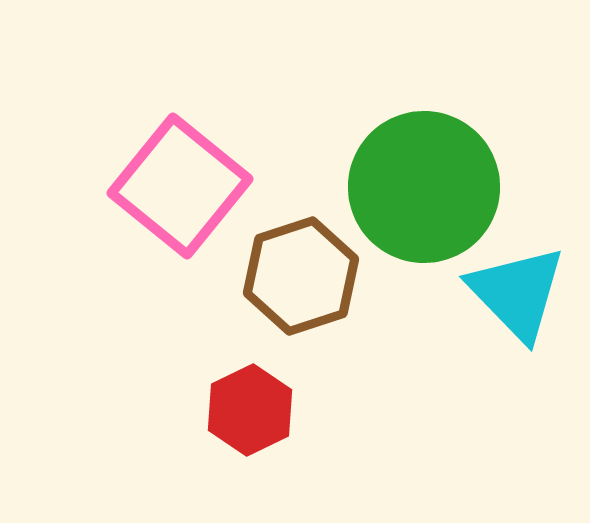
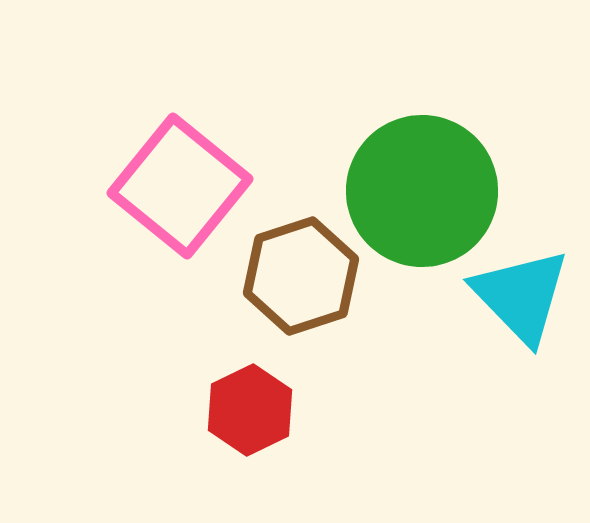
green circle: moved 2 px left, 4 px down
cyan triangle: moved 4 px right, 3 px down
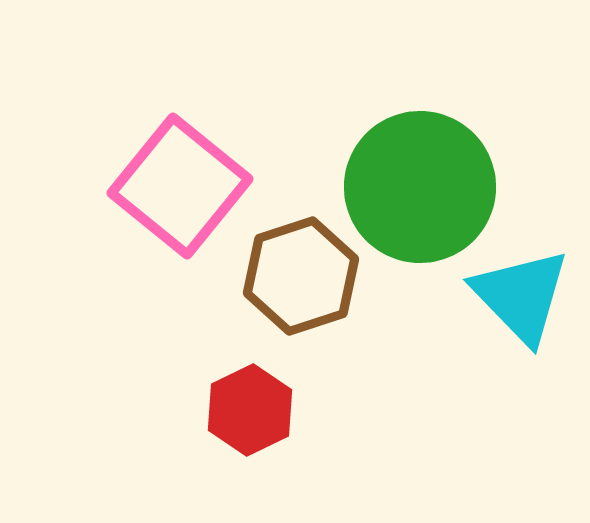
green circle: moved 2 px left, 4 px up
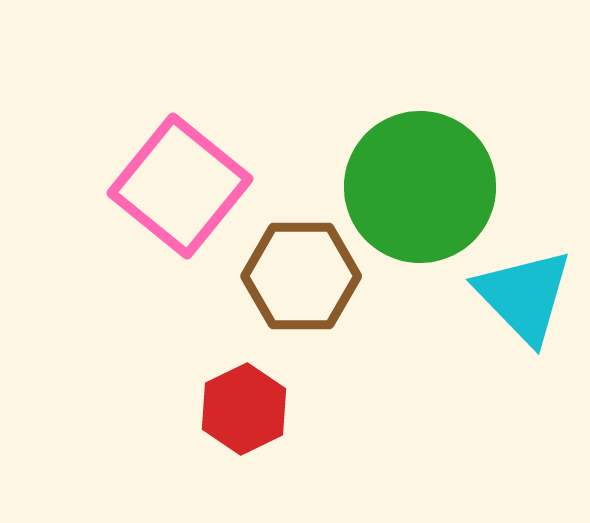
brown hexagon: rotated 18 degrees clockwise
cyan triangle: moved 3 px right
red hexagon: moved 6 px left, 1 px up
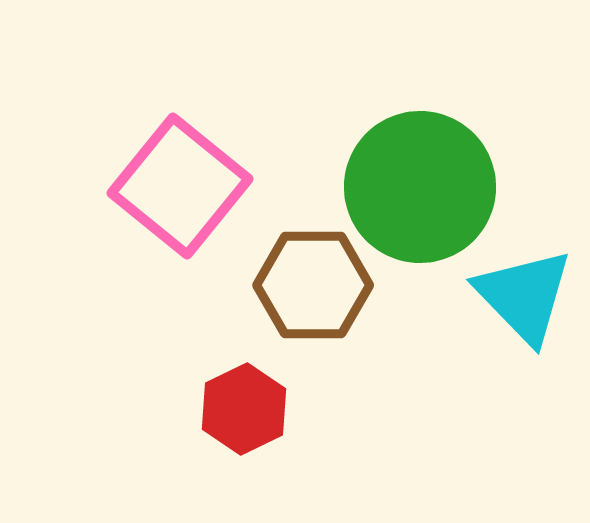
brown hexagon: moved 12 px right, 9 px down
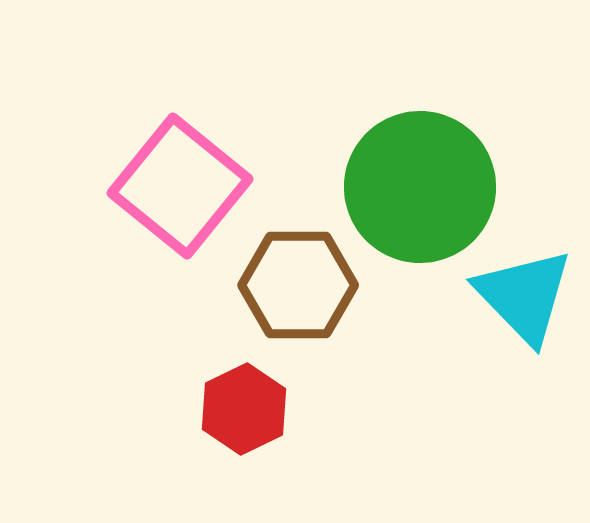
brown hexagon: moved 15 px left
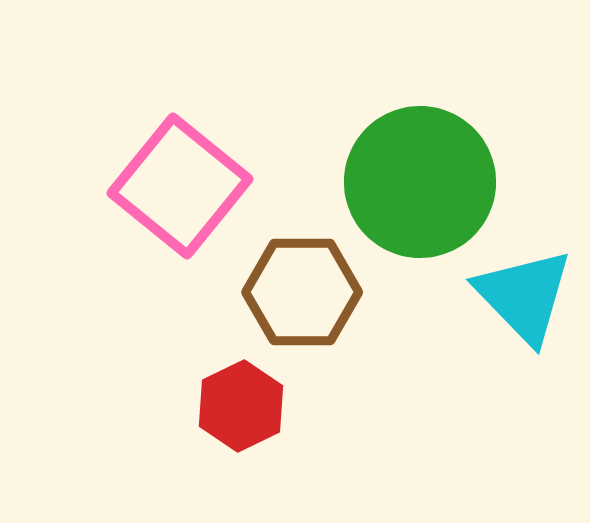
green circle: moved 5 px up
brown hexagon: moved 4 px right, 7 px down
red hexagon: moved 3 px left, 3 px up
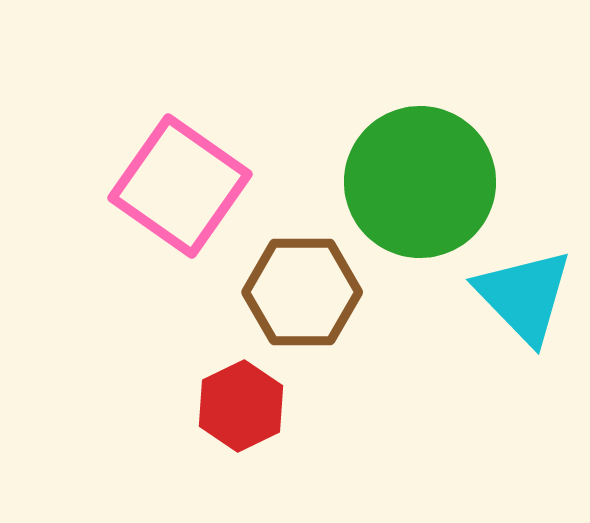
pink square: rotated 4 degrees counterclockwise
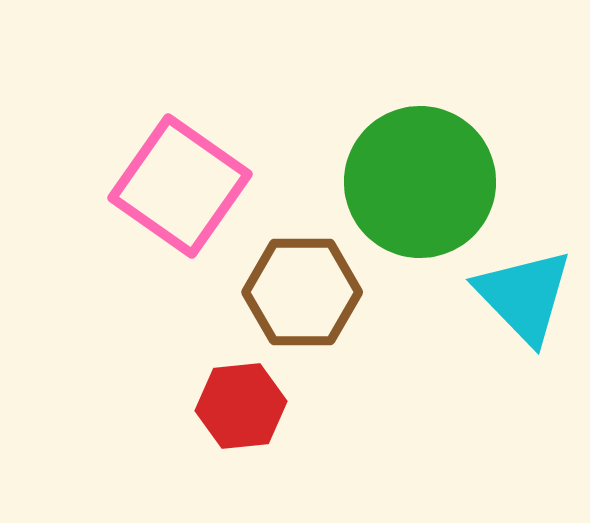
red hexagon: rotated 20 degrees clockwise
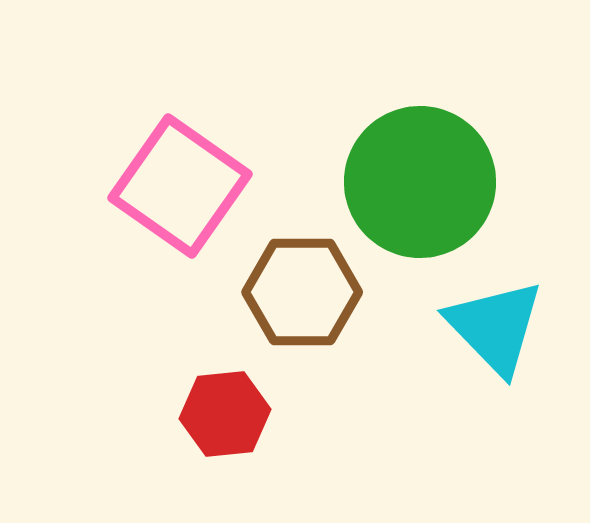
cyan triangle: moved 29 px left, 31 px down
red hexagon: moved 16 px left, 8 px down
